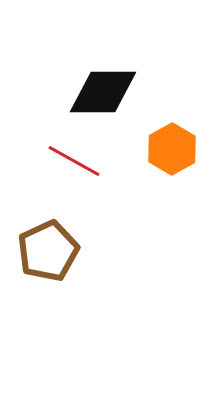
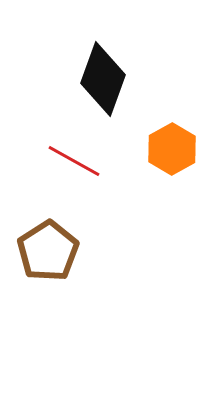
black diamond: moved 13 px up; rotated 70 degrees counterclockwise
brown pentagon: rotated 8 degrees counterclockwise
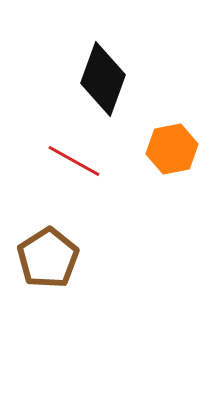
orange hexagon: rotated 18 degrees clockwise
brown pentagon: moved 7 px down
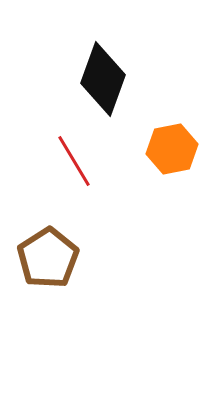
red line: rotated 30 degrees clockwise
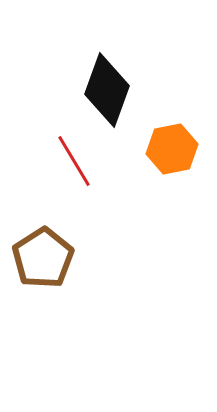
black diamond: moved 4 px right, 11 px down
brown pentagon: moved 5 px left
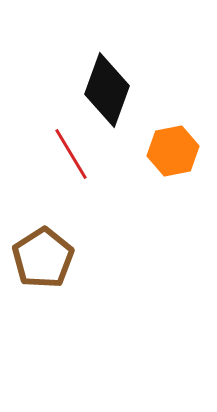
orange hexagon: moved 1 px right, 2 px down
red line: moved 3 px left, 7 px up
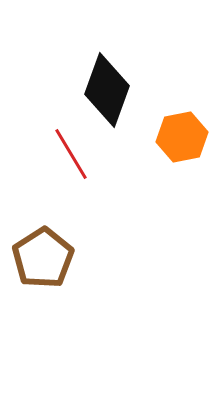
orange hexagon: moved 9 px right, 14 px up
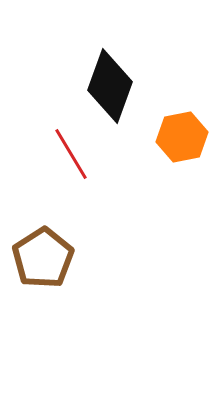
black diamond: moved 3 px right, 4 px up
